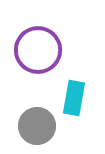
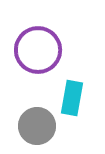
cyan rectangle: moved 2 px left
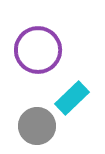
cyan rectangle: rotated 36 degrees clockwise
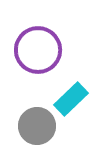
cyan rectangle: moved 1 px left, 1 px down
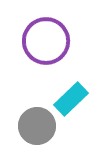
purple circle: moved 8 px right, 9 px up
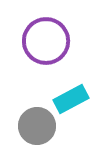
cyan rectangle: rotated 16 degrees clockwise
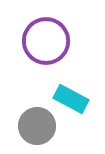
cyan rectangle: rotated 56 degrees clockwise
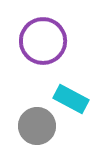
purple circle: moved 3 px left
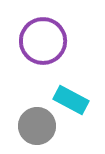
cyan rectangle: moved 1 px down
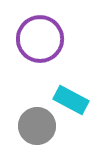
purple circle: moved 3 px left, 2 px up
